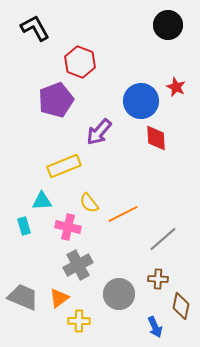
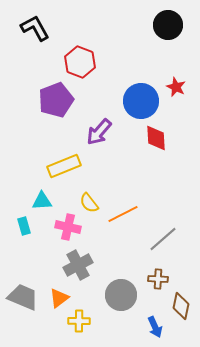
gray circle: moved 2 px right, 1 px down
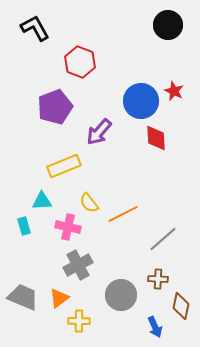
red star: moved 2 px left, 4 px down
purple pentagon: moved 1 px left, 7 px down
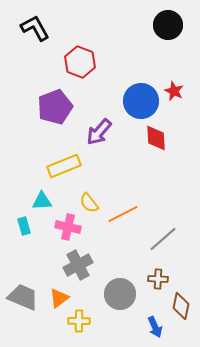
gray circle: moved 1 px left, 1 px up
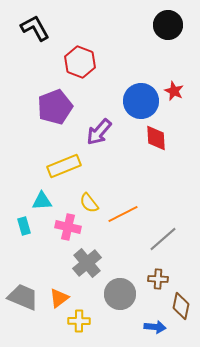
gray cross: moved 9 px right, 2 px up; rotated 12 degrees counterclockwise
blue arrow: rotated 60 degrees counterclockwise
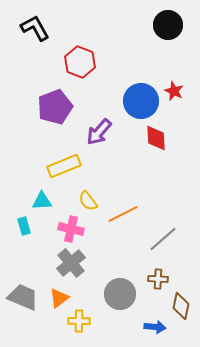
yellow semicircle: moved 1 px left, 2 px up
pink cross: moved 3 px right, 2 px down
gray cross: moved 16 px left
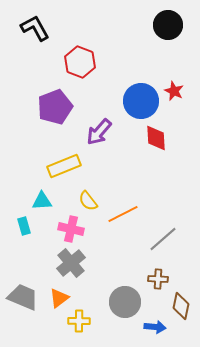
gray circle: moved 5 px right, 8 px down
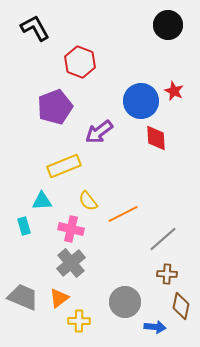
purple arrow: rotated 12 degrees clockwise
brown cross: moved 9 px right, 5 px up
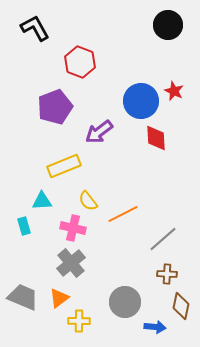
pink cross: moved 2 px right, 1 px up
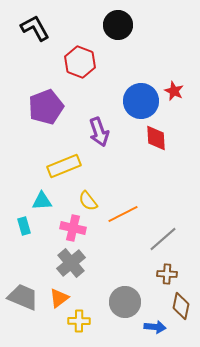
black circle: moved 50 px left
purple pentagon: moved 9 px left
purple arrow: rotated 72 degrees counterclockwise
